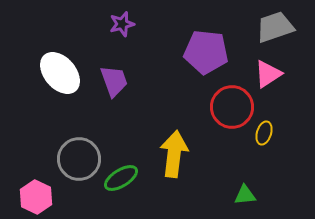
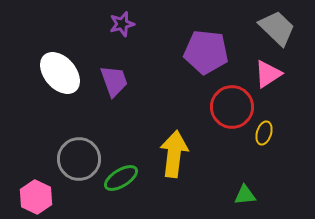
gray trapezoid: moved 2 px right, 1 px down; rotated 63 degrees clockwise
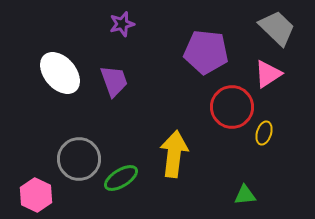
pink hexagon: moved 2 px up
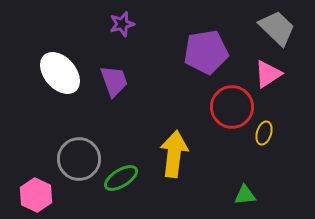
purple pentagon: rotated 15 degrees counterclockwise
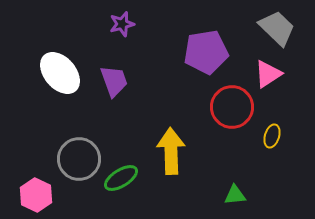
yellow ellipse: moved 8 px right, 3 px down
yellow arrow: moved 3 px left, 3 px up; rotated 9 degrees counterclockwise
green triangle: moved 10 px left
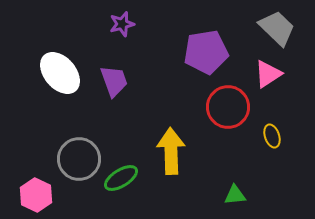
red circle: moved 4 px left
yellow ellipse: rotated 35 degrees counterclockwise
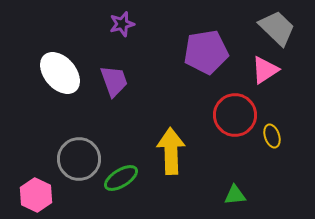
pink triangle: moved 3 px left, 4 px up
red circle: moved 7 px right, 8 px down
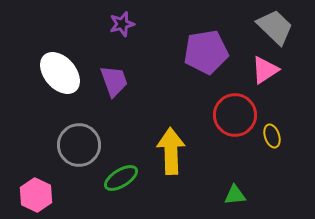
gray trapezoid: moved 2 px left, 1 px up
gray circle: moved 14 px up
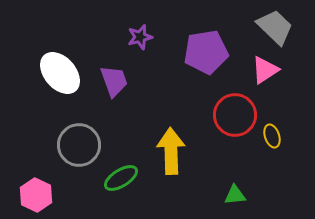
purple star: moved 18 px right, 13 px down
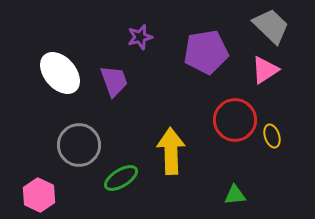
gray trapezoid: moved 4 px left, 1 px up
red circle: moved 5 px down
pink hexagon: moved 3 px right
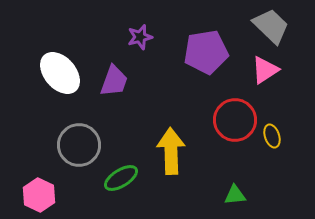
purple trapezoid: rotated 40 degrees clockwise
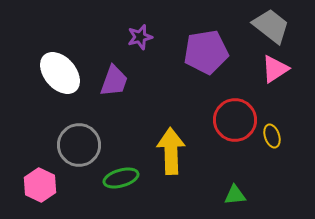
gray trapezoid: rotated 6 degrees counterclockwise
pink triangle: moved 10 px right, 1 px up
green ellipse: rotated 16 degrees clockwise
pink hexagon: moved 1 px right, 10 px up
